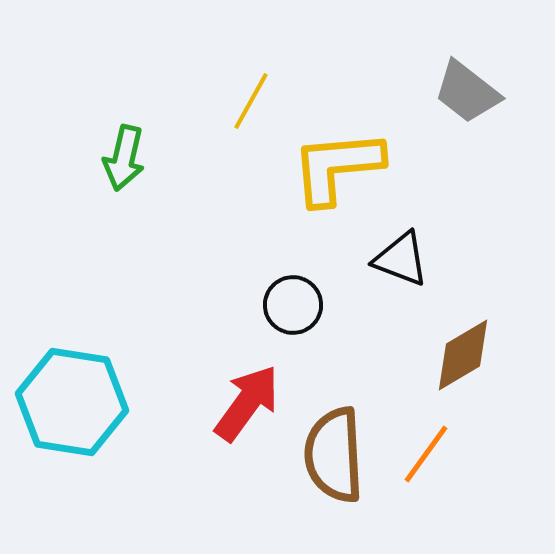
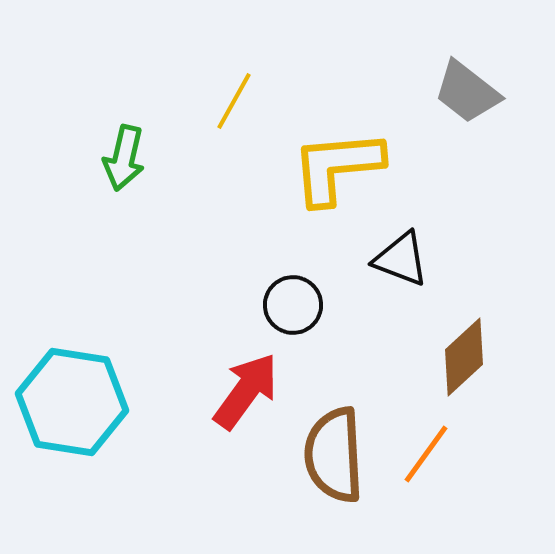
yellow line: moved 17 px left
brown diamond: moved 1 px right, 2 px down; rotated 12 degrees counterclockwise
red arrow: moved 1 px left, 12 px up
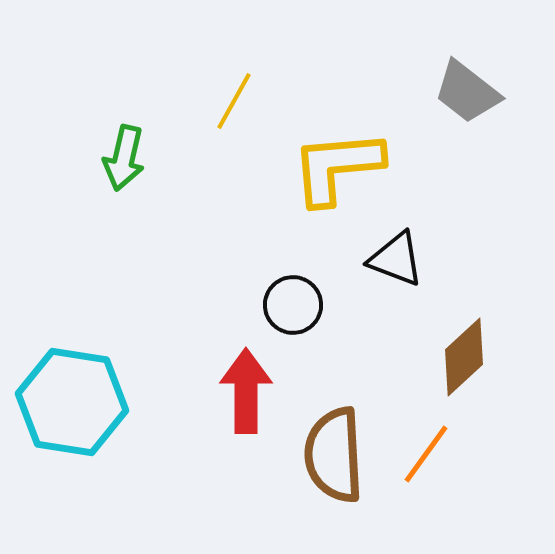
black triangle: moved 5 px left
red arrow: rotated 36 degrees counterclockwise
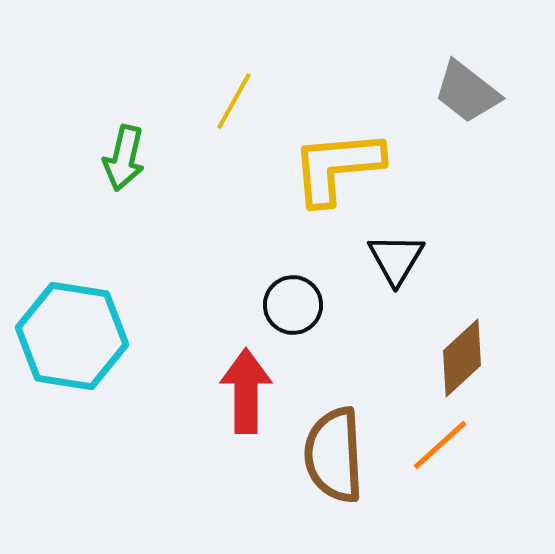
black triangle: rotated 40 degrees clockwise
brown diamond: moved 2 px left, 1 px down
cyan hexagon: moved 66 px up
orange line: moved 14 px right, 9 px up; rotated 12 degrees clockwise
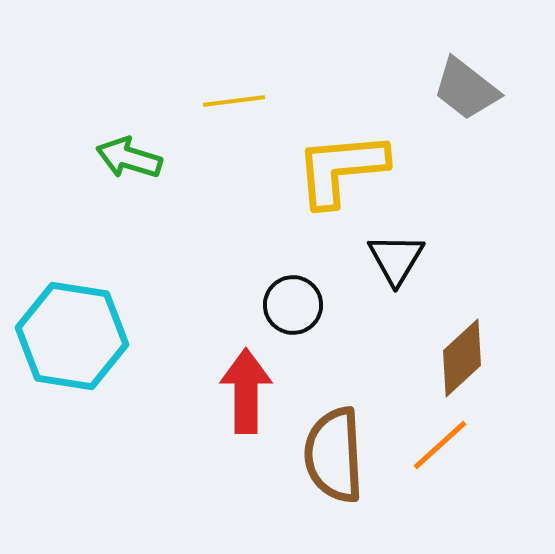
gray trapezoid: moved 1 px left, 3 px up
yellow line: rotated 54 degrees clockwise
green arrow: moved 5 px right; rotated 94 degrees clockwise
yellow L-shape: moved 4 px right, 2 px down
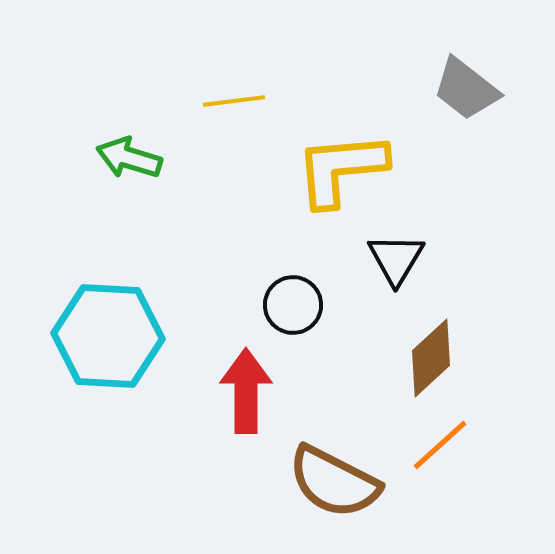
cyan hexagon: moved 36 px right; rotated 6 degrees counterclockwise
brown diamond: moved 31 px left
brown semicircle: moved 27 px down; rotated 60 degrees counterclockwise
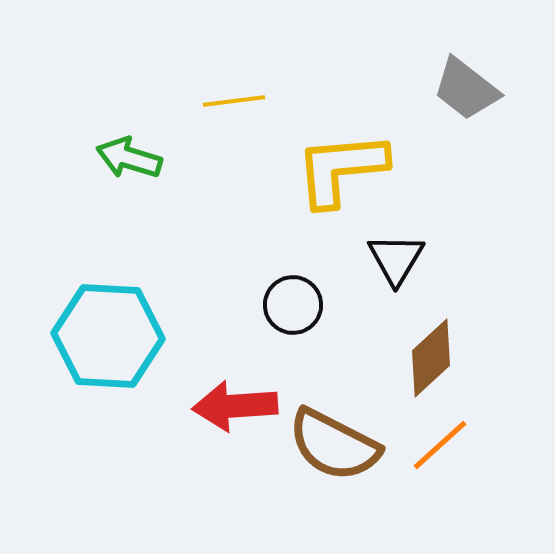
red arrow: moved 11 px left, 15 px down; rotated 94 degrees counterclockwise
brown semicircle: moved 37 px up
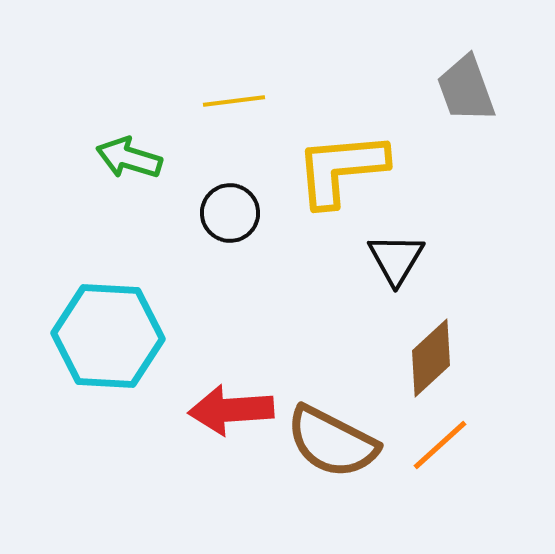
gray trapezoid: rotated 32 degrees clockwise
black circle: moved 63 px left, 92 px up
red arrow: moved 4 px left, 4 px down
brown semicircle: moved 2 px left, 3 px up
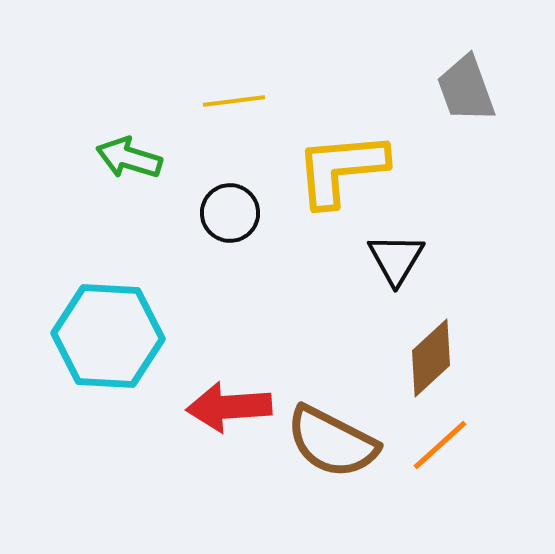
red arrow: moved 2 px left, 3 px up
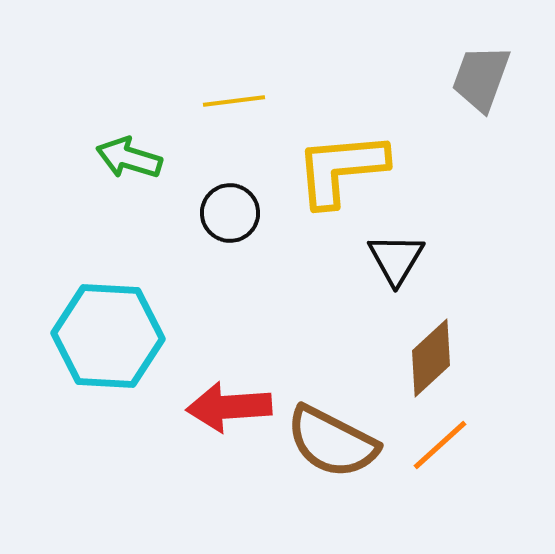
gray trapezoid: moved 15 px right, 11 px up; rotated 40 degrees clockwise
